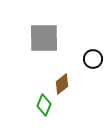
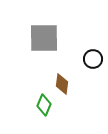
brown diamond: rotated 45 degrees counterclockwise
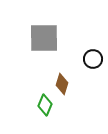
brown diamond: rotated 10 degrees clockwise
green diamond: moved 1 px right
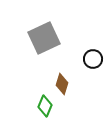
gray square: rotated 24 degrees counterclockwise
green diamond: moved 1 px down
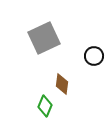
black circle: moved 1 px right, 3 px up
brown diamond: rotated 10 degrees counterclockwise
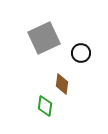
black circle: moved 13 px left, 3 px up
green diamond: rotated 15 degrees counterclockwise
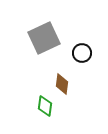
black circle: moved 1 px right
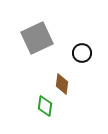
gray square: moved 7 px left
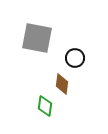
gray square: rotated 36 degrees clockwise
black circle: moved 7 px left, 5 px down
